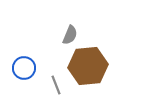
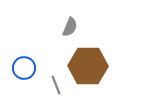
gray semicircle: moved 8 px up
brown hexagon: rotated 6 degrees clockwise
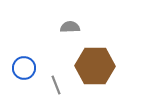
gray semicircle: rotated 114 degrees counterclockwise
brown hexagon: moved 7 px right
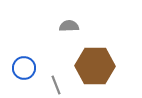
gray semicircle: moved 1 px left, 1 px up
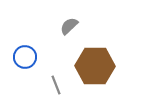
gray semicircle: rotated 42 degrees counterclockwise
blue circle: moved 1 px right, 11 px up
